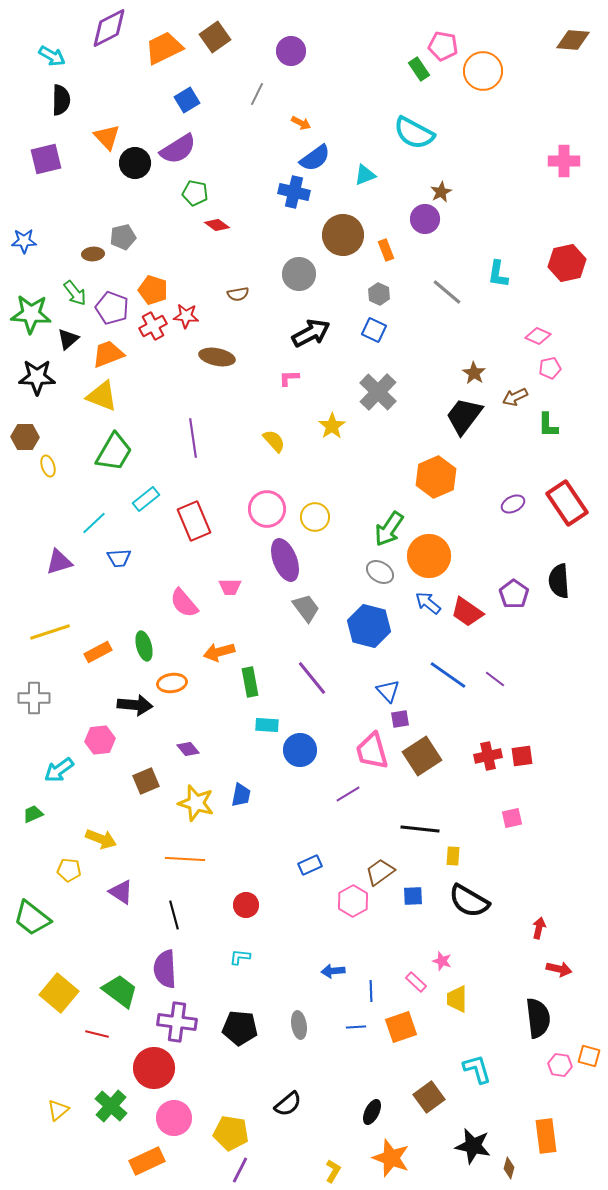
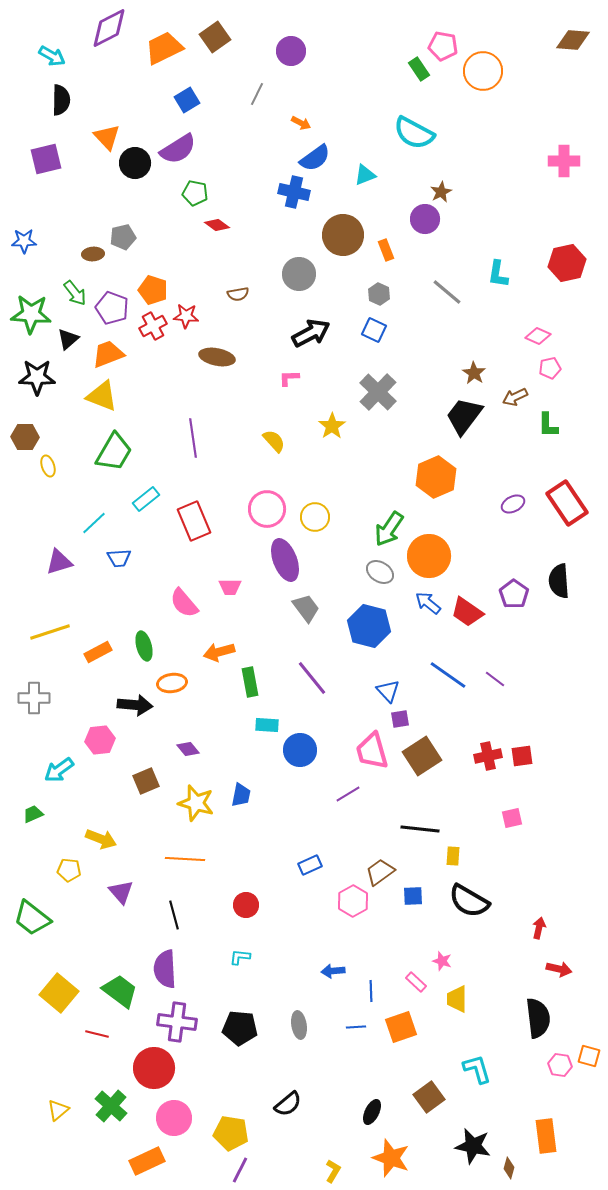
purple triangle at (121, 892): rotated 16 degrees clockwise
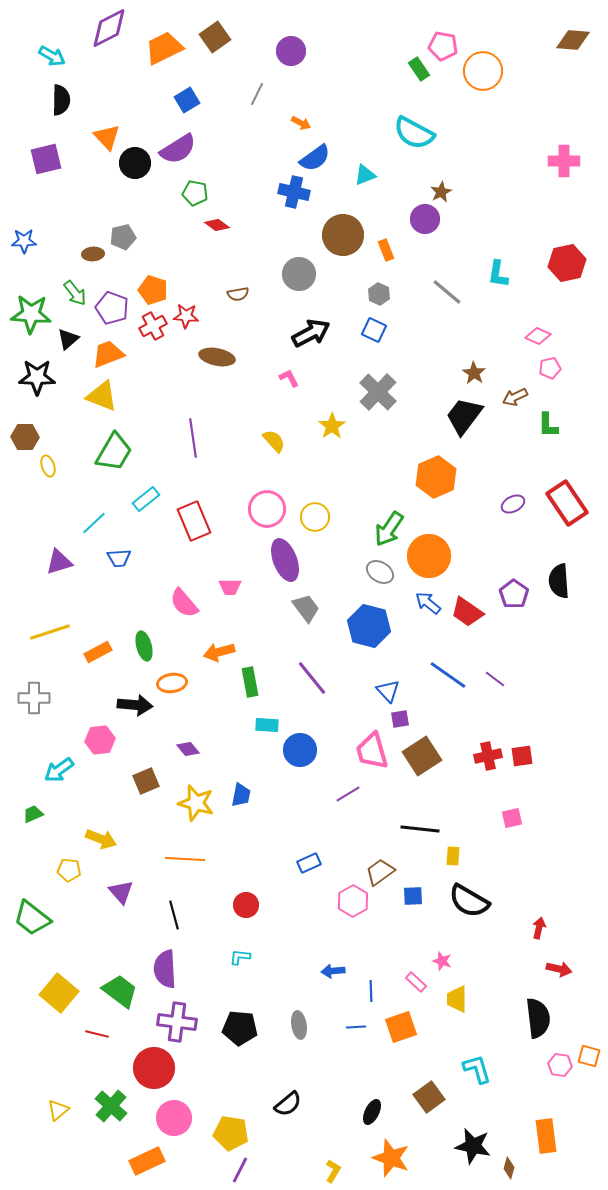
pink L-shape at (289, 378): rotated 65 degrees clockwise
blue rectangle at (310, 865): moved 1 px left, 2 px up
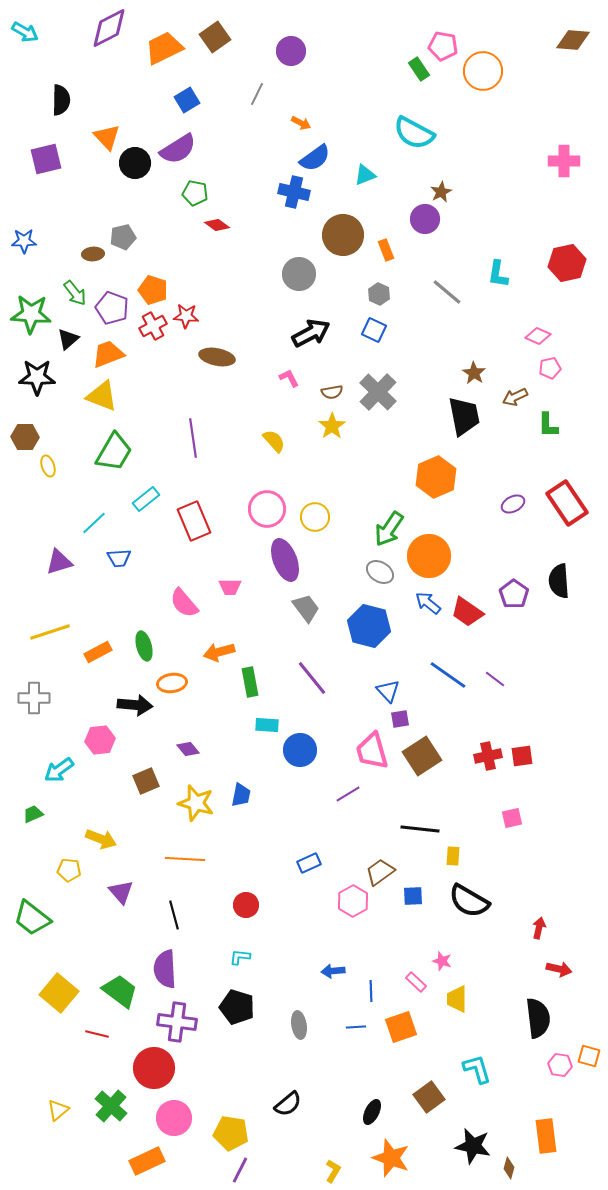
cyan arrow at (52, 56): moved 27 px left, 24 px up
brown semicircle at (238, 294): moved 94 px right, 98 px down
black trapezoid at (464, 416): rotated 132 degrees clockwise
black pentagon at (240, 1028): moved 3 px left, 21 px up; rotated 12 degrees clockwise
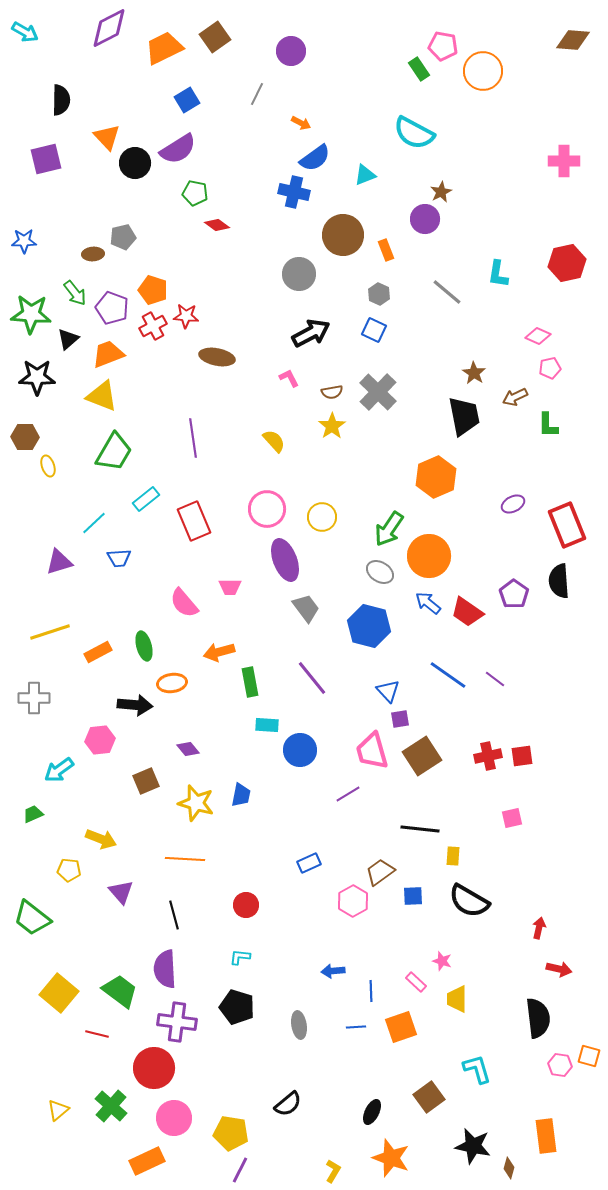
red rectangle at (567, 503): moved 22 px down; rotated 12 degrees clockwise
yellow circle at (315, 517): moved 7 px right
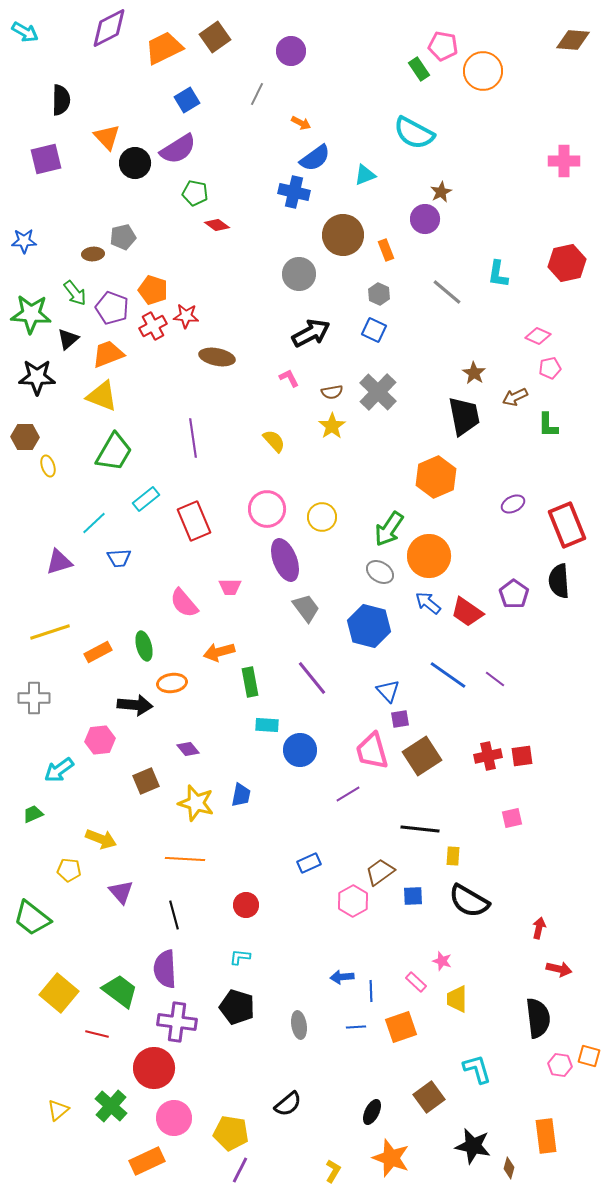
blue arrow at (333, 971): moved 9 px right, 6 px down
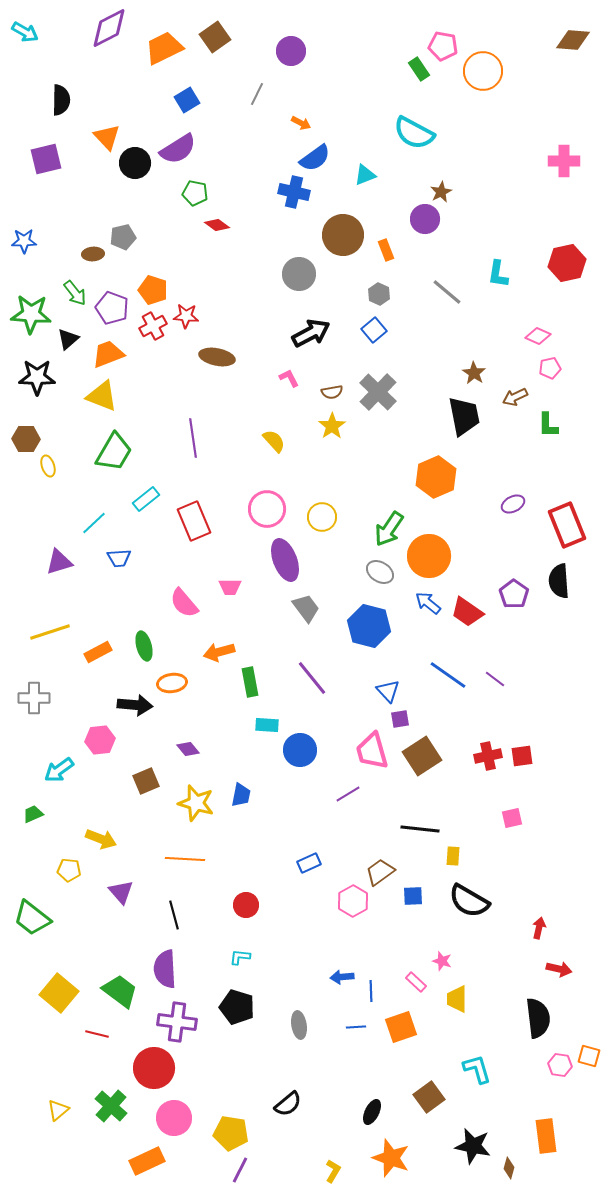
blue square at (374, 330): rotated 25 degrees clockwise
brown hexagon at (25, 437): moved 1 px right, 2 px down
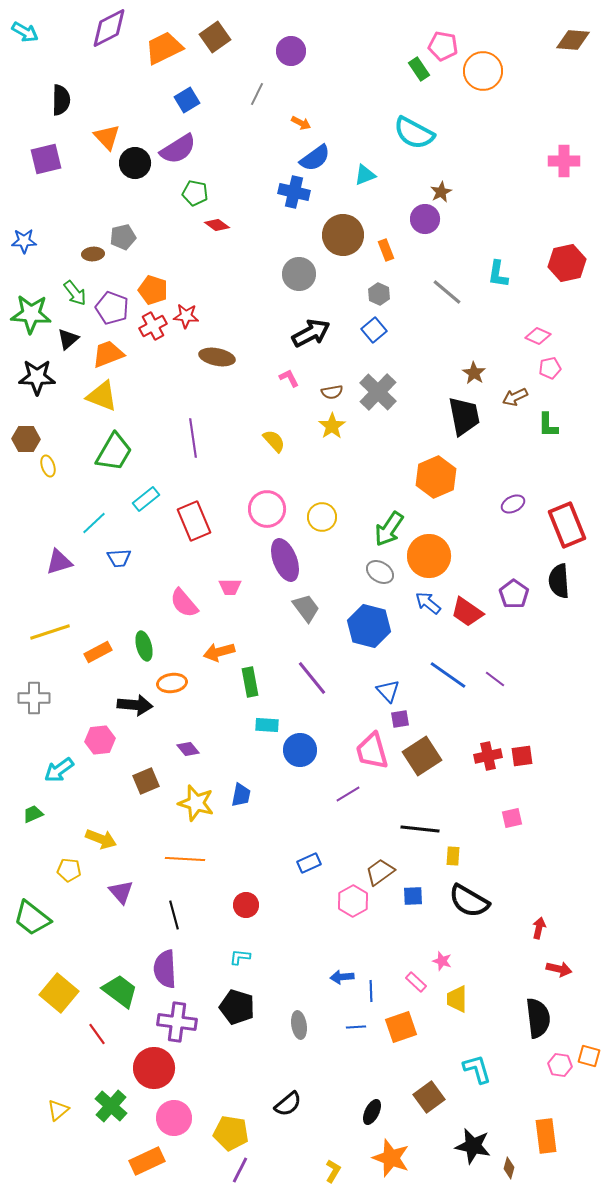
red line at (97, 1034): rotated 40 degrees clockwise
